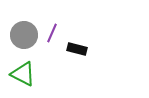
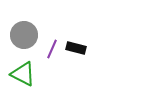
purple line: moved 16 px down
black rectangle: moved 1 px left, 1 px up
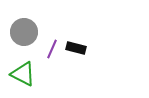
gray circle: moved 3 px up
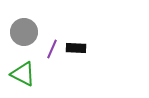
black rectangle: rotated 12 degrees counterclockwise
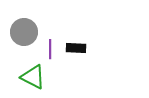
purple line: moved 2 px left; rotated 24 degrees counterclockwise
green triangle: moved 10 px right, 3 px down
